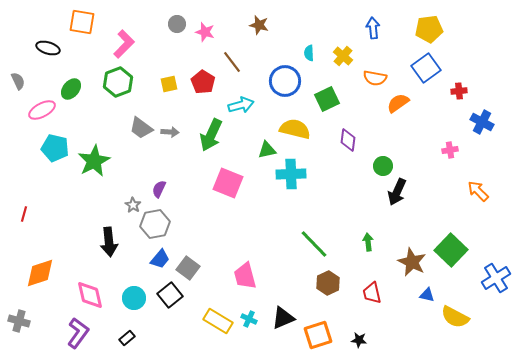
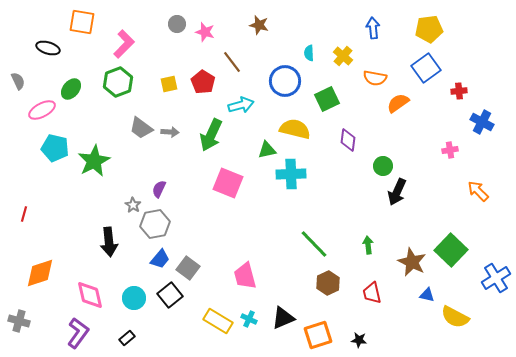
green arrow at (368, 242): moved 3 px down
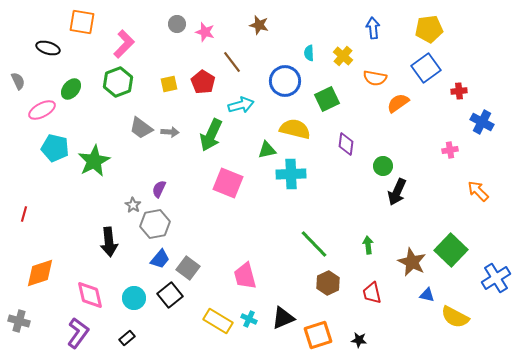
purple diamond at (348, 140): moved 2 px left, 4 px down
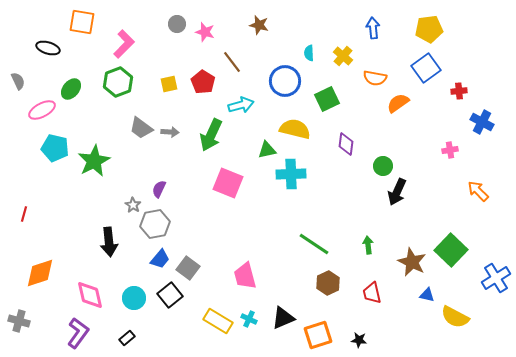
green line at (314, 244): rotated 12 degrees counterclockwise
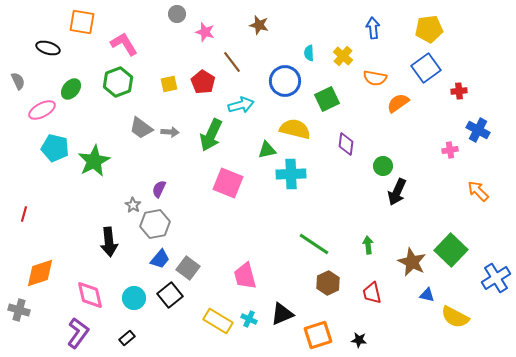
gray circle at (177, 24): moved 10 px up
pink L-shape at (124, 44): rotated 76 degrees counterclockwise
blue cross at (482, 122): moved 4 px left, 8 px down
black triangle at (283, 318): moved 1 px left, 4 px up
gray cross at (19, 321): moved 11 px up
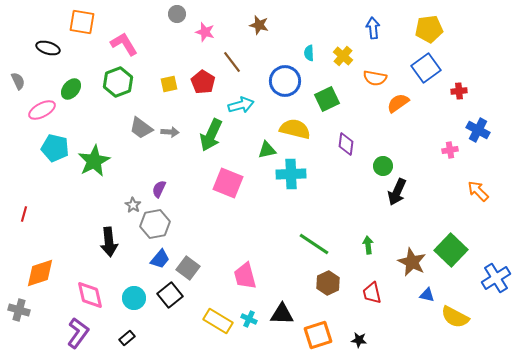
black triangle at (282, 314): rotated 25 degrees clockwise
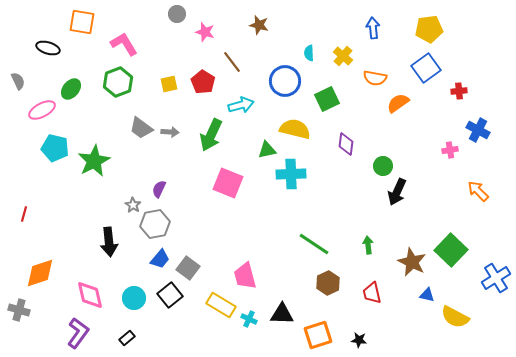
yellow rectangle at (218, 321): moved 3 px right, 16 px up
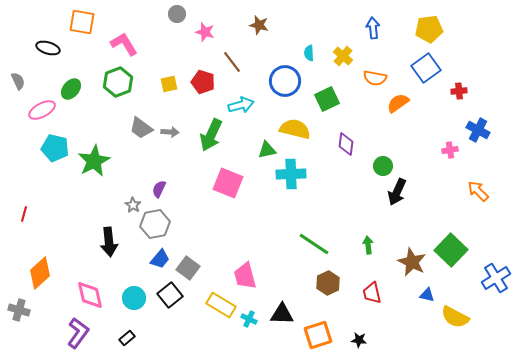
red pentagon at (203, 82): rotated 15 degrees counterclockwise
orange diamond at (40, 273): rotated 24 degrees counterclockwise
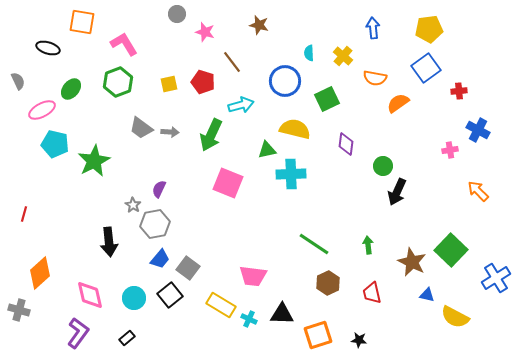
cyan pentagon at (55, 148): moved 4 px up
pink trapezoid at (245, 276): moved 8 px right; rotated 68 degrees counterclockwise
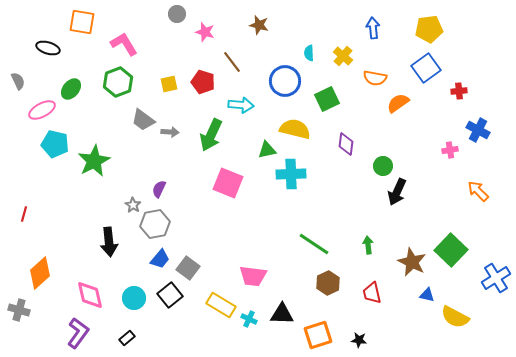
cyan arrow at (241, 105): rotated 20 degrees clockwise
gray trapezoid at (141, 128): moved 2 px right, 8 px up
